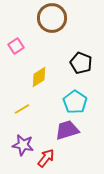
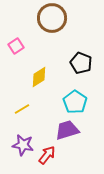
red arrow: moved 1 px right, 3 px up
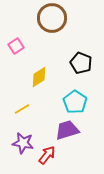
purple star: moved 2 px up
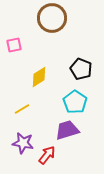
pink square: moved 2 px left, 1 px up; rotated 21 degrees clockwise
black pentagon: moved 6 px down
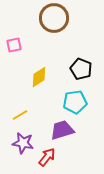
brown circle: moved 2 px right
cyan pentagon: rotated 30 degrees clockwise
yellow line: moved 2 px left, 6 px down
purple trapezoid: moved 5 px left
red arrow: moved 2 px down
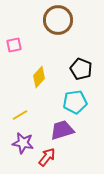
brown circle: moved 4 px right, 2 px down
yellow diamond: rotated 15 degrees counterclockwise
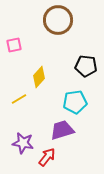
black pentagon: moved 5 px right, 3 px up; rotated 15 degrees counterclockwise
yellow line: moved 1 px left, 16 px up
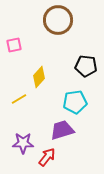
purple star: rotated 10 degrees counterclockwise
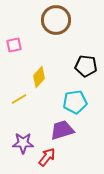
brown circle: moved 2 px left
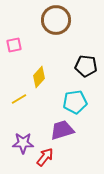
red arrow: moved 2 px left
